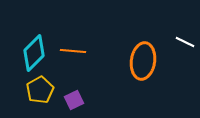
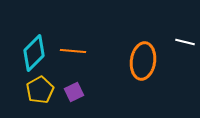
white line: rotated 12 degrees counterclockwise
purple square: moved 8 px up
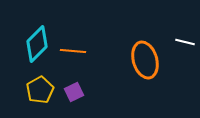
cyan diamond: moved 3 px right, 9 px up
orange ellipse: moved 2 px right, 1 px up; rotated 24 degrees counterclockwise
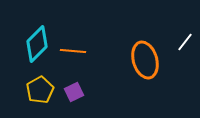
white line: rotated 66 degrees counterclockwise
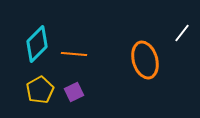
white line: moved 3 px left, 9 px up
orange line: moved 1 px right, 3 px down
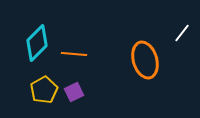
cyan diamond: moved 1 px up
yellow pentagon: moved 4 px right
